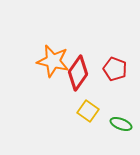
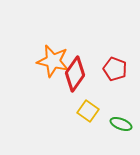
red diamond: moved 3 px left, 1 px down
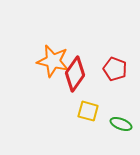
yellow square: rotated 20 degrees counterclockwise
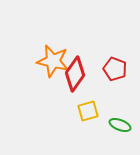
yellow square: rotated 30 degrees counterclockwise
green ellipse: moved 1 px left, 1 px down
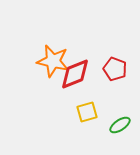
red diamond: rotated 32 degrees clockwise
yellow square: moved 1 px left, 1 px down
green ellipse: rotated 55 degrees counterclockwise
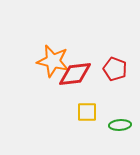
red diamond: rotated 16 degrees clockwise
yellow square: rotated 15 degrees clockwise
green ellipse: rotated 30 degrees clockwise
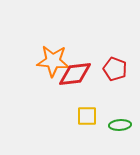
orange star: rotated 8 degrees counterclockwise
yellow square: moved 4 px down
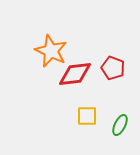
orange star: moved 2 px left, 10 px up; rotated 20 degrees clockwise
red pentagon: moved 2 px left, 1 px up
green ellipse: rotated 60 degrees counterclockwise
